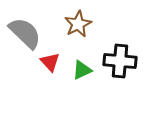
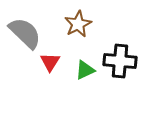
red triangle: rotated 15 degrees clockwise
green triangle: moved 3 px right
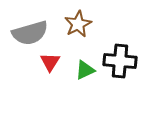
gray semicircle: moved 5 px right; rotated 120 degrees clockwise
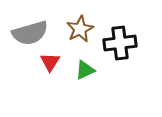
brown star: moved 2 px right, 5 px down
black cross: moved 18 px up; rotated 12 degrees counterclockwise
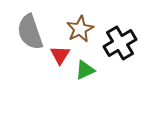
gray semicircle: moved 1 px up; rotated 87 degrees clockwise
black cross: rotated 24 degrees counterclockwise
red triangle: moved 10 px right, 7 px up
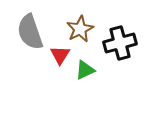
black cross: rotated 16 degrees clockwise
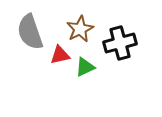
red triangle: rotated 45 degrees clockwise
green triangle: moved 3 px up
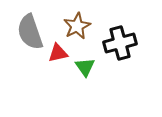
brown star: moved 3 px left, 3 px up
red triangle: moved 2 px left, 2 px up
green triangle: rotated 40 degrees counterclockwise
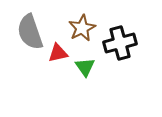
brown star: moved 5 px right, 2 px down
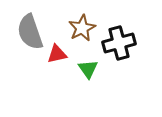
black cross: moved 1 px left
red triangle: moved 1 px left, 1 px down
green triangle: moved 3 px right, 2 px down
